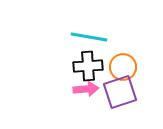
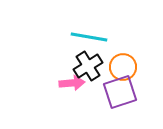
black cross: rotated 28 degrees counterclockwise
pink arrow: moved 14 px left, 6 px up
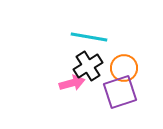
orange circle: moved 1 px right, 1 px down
pink arrow: rotated 10 degrees counterclockwise
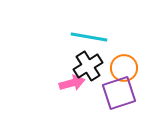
purple square: moved 1 px left, 1 px down
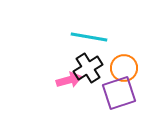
black cross: moved 2 px down
pink arrow: moved 3 px left, 3 px up
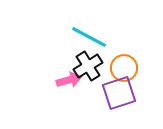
cyan line: rotated 18 degrees clockwise
black cross: moved 2 px up
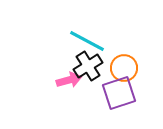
cyan line: moved 2 px left, 4 px down
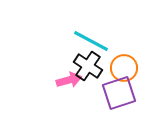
cyan line: moved 4 px right
black cross: rotated 24 degrees counterclockwise
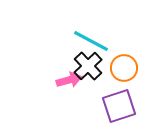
black cross: rotated 12 degrees clockwise
purple square: moved 13 px down
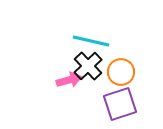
cyan line: rotated 15 degrees counterclockwise
orange circle: moved 3 px left, 4 px down
purple square: moved 1 px right, 2 px up
